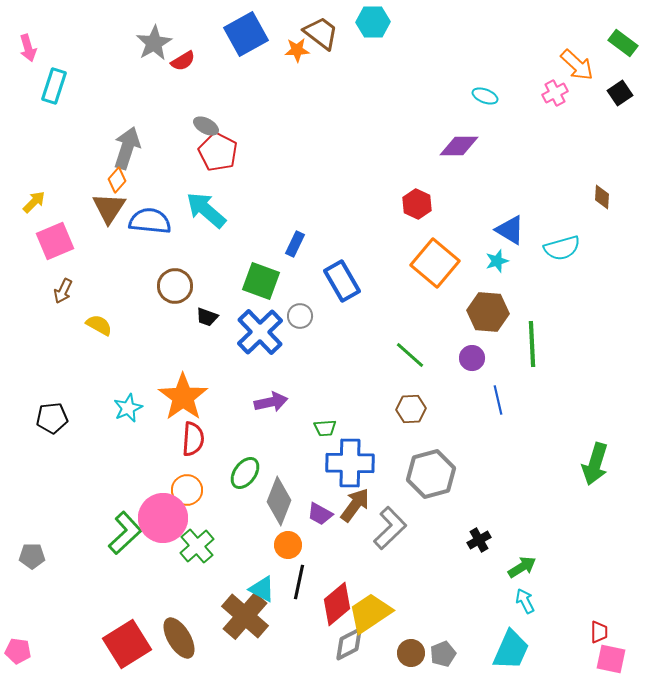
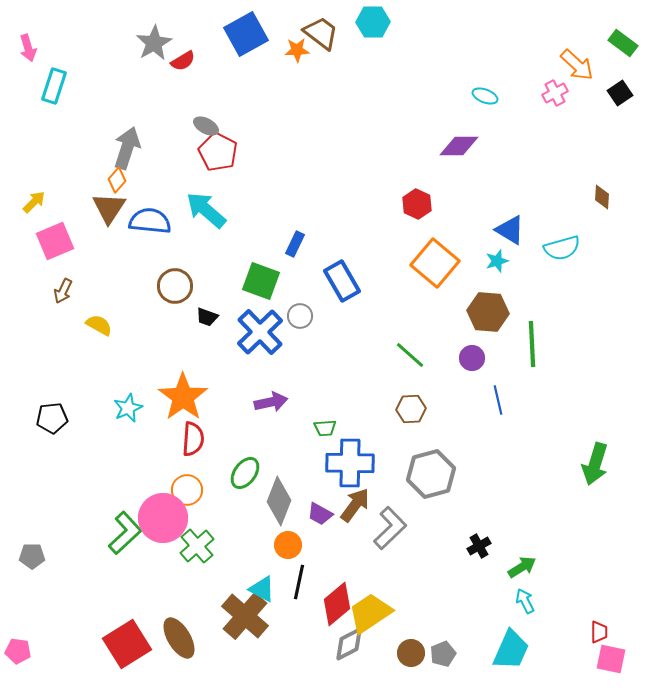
black cross at (479, 540): moved 6 px down
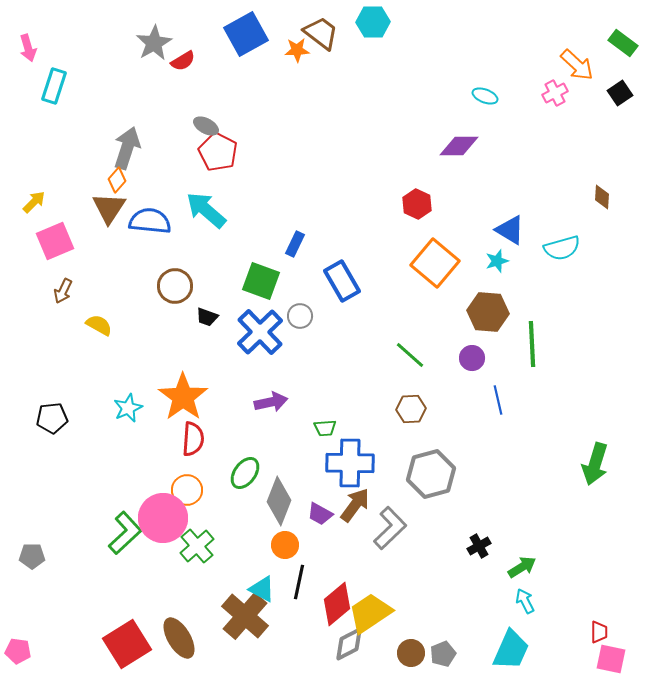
orange circle at (288, 545): moved 3 px left
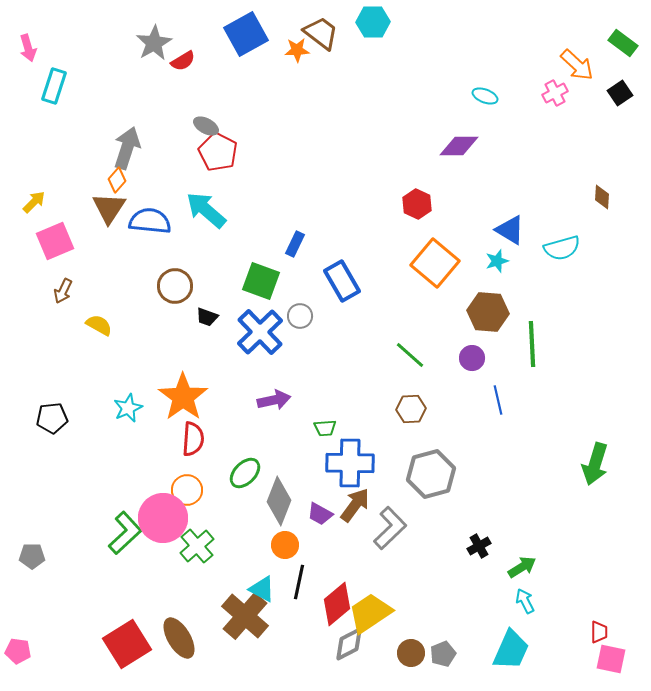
purple arrow at (271, 402): moved 3 px right, 2 px up
green ellipse at (245, 473): rotated 8 degrees clockwise
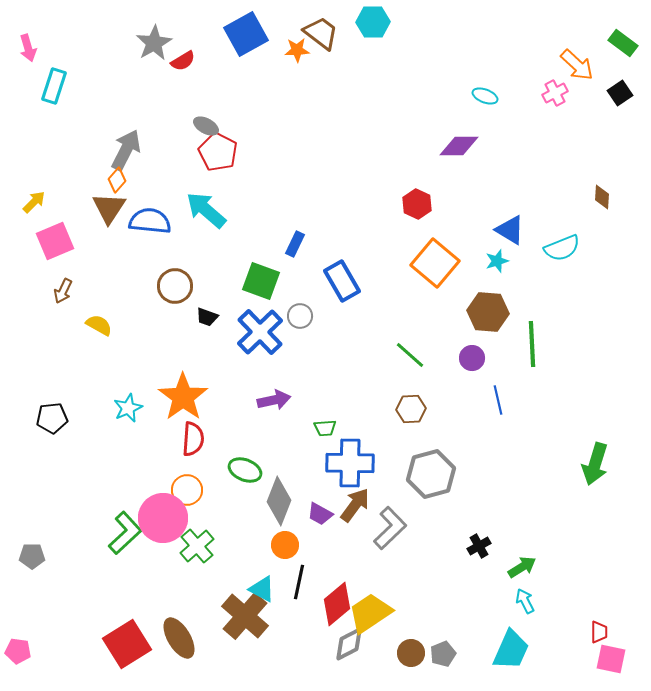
gray arrow at (127, 148): moved 1 px left, 2 px down; rotated 9 degrees clockwise
cyan semicircle at (562, 248): rotated 6 degrees counterclockwise
green ellipse at (245, 473): moved 3 px up; rotated 68 degrees clockwise
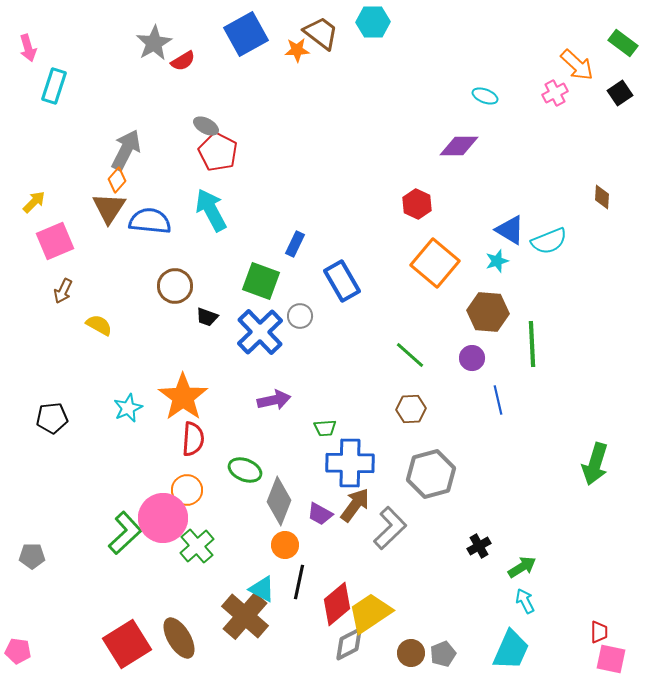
cyan arrow at (206, 210): moved 5 px right; rotated 21 degrees clockwise
cyan semicircle at (562, 248): moved 13 px left, 7 px up
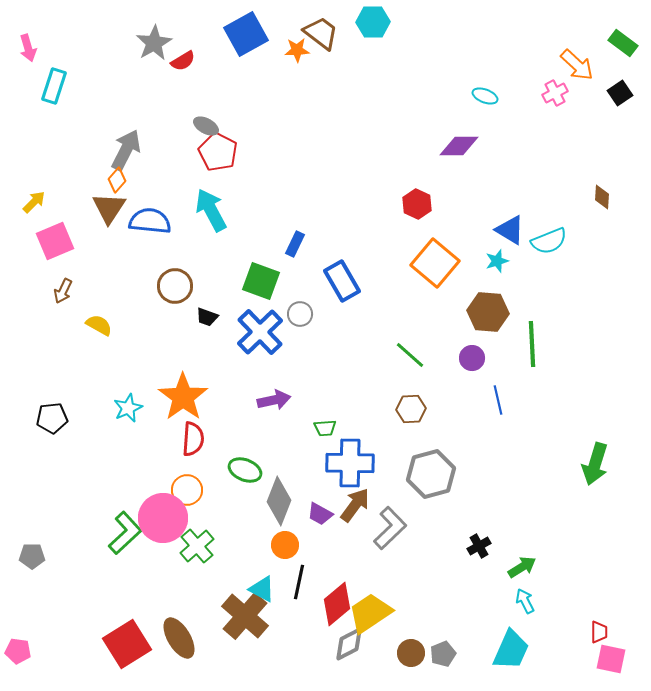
gray circle at (300, 316): moved 2 px up
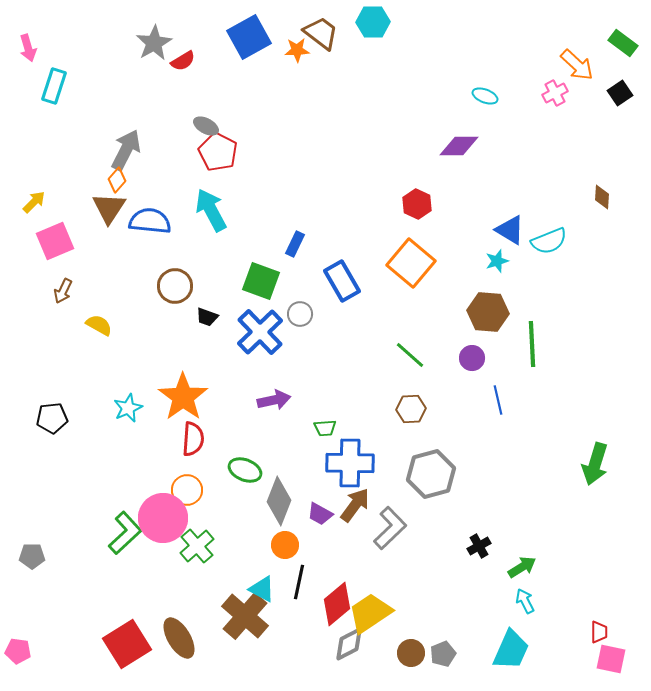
blue square at (246, 34): moved 3 px right, 3 px down
orange square at (435, 263): moved 24 px left
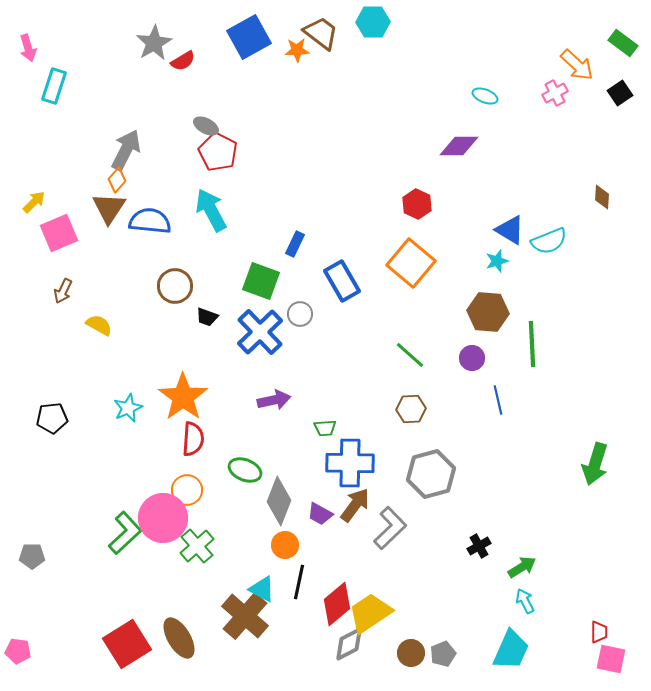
pink square at (55, 241): moved 4 px right, 8 px up
